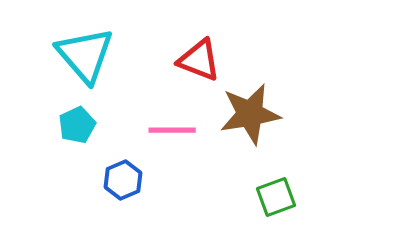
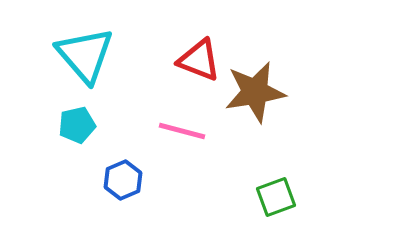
brown star: moved 5 px right, 22 px up
cyan pentagon: rotated 12 degrees clockwise
pink line: moved 10 px right, 1 px down; rotated 15 degrees clockwise
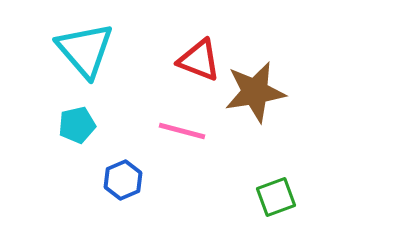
cyan triangle: moved 5 px up
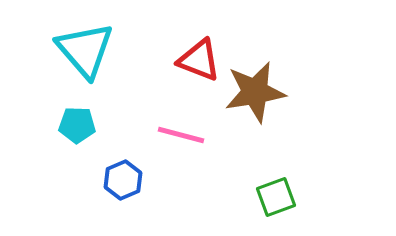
cyan pentagon: rotated 15 degrees clockwise
pink line: moved 1 px left, 4 px down
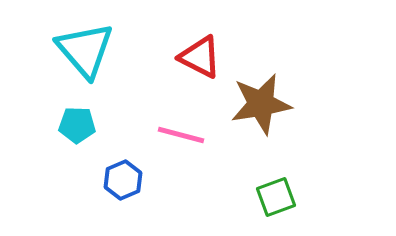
red triangle: moved 1 px right, 3 px up; rotated 6 degrees clockwise
brown star: moved 6 px right, 12 px down
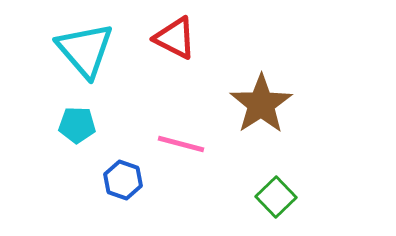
red triangle: moved 25 px left, 19 px up
brown star: rotated 24 degrees counterclockwise
pink line: moved 9 px down
blue hexagon: rotated 18 degrees counterclockwise
green square: rotated 24 degrees counterclockwise
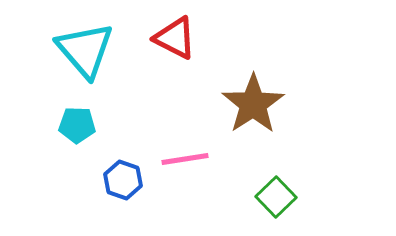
brown star: moved 8 px left
pink line: moved 4 px right, 15 px down; rotated 24 degrees counterclockwise
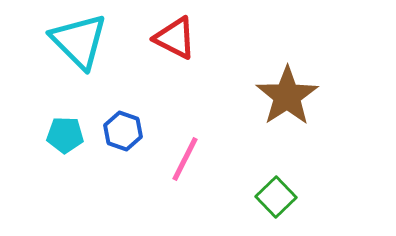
cyan triangle: moved 6 px left, 9 px up; rotated 4 degrees counterclockwise
brown star: moved 34 px right, 8 px up
cyan pentagon: moved 12 px left, 10 px down
pink line: rotated 54 degrees counterclockwise
blue hexagon: moved 49 px up
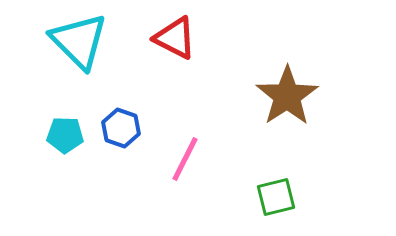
blue hexagon: moved 2 px left, 3 px up
green square: rotated 30 degrees clockwise
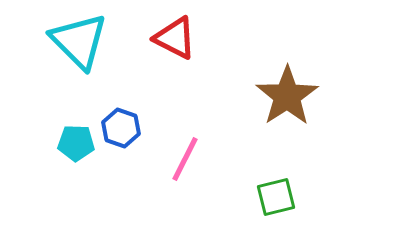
cyan pentagon: moved 11 px right, 8 px down
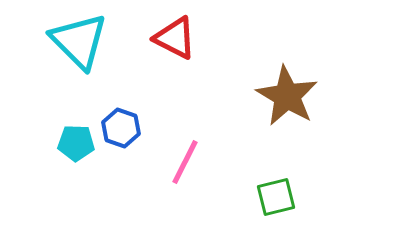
brown star: rotated 8 degrees counterclockwise
pink line: moved 3 px down
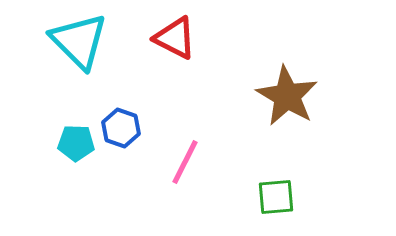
green square: rotated 9 degrees clockwise
